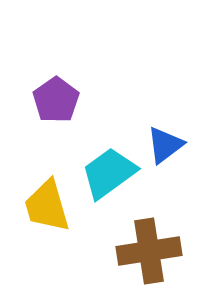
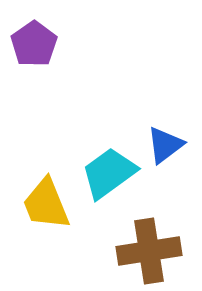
purple pentagon: moved 22 px left, 56 px up
yellow trapezoid: moved 1 px left, 2 px up; rotated 6 degrees counterclockwise
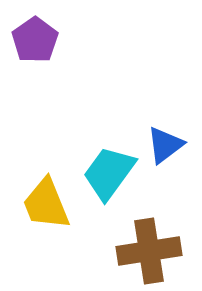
purple pentagon: moved 1 px right, 4 px up
cyan trapezoid: rotated 18 degrees counterclockwise
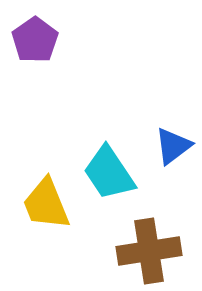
blue triangle: moved 8 px right, 1 px down
cyan trapezoid: rotated 70 degrees counterclockwise
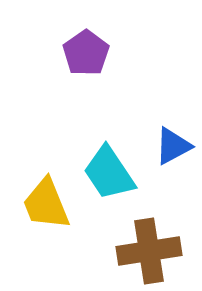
purple pentagon: moved 51 px right, 13 px down
blue triangle: rotated 9 degrees clockwise
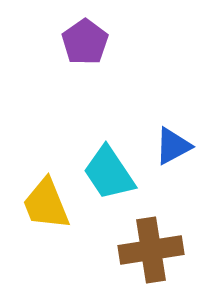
purple pentagon: moved 1 px left, 11 px up
brown cross: moved 2 px right, 1 px up
